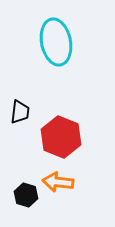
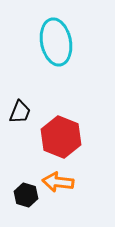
black trapezoid: rotated 15 degrees clockwise
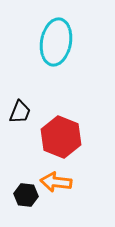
cyan ellipse: rotated 21 degrees clockwise
orange arrow: moved 2 px left
black hexagon: rotated 10 degrees counterclockwise
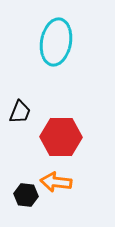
red hexagon: rotated 21 degrees counterclockwise
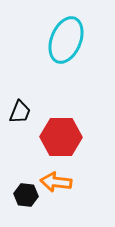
cyan ellipse: moved 10 px right, 2 px up; rotated 12 degrees clockwise
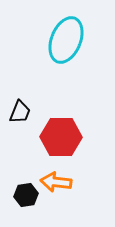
black hexagon: rotated 15 degrees counterclockwise
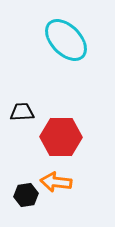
cyan ellipse: rotated 66 degrees counterclockwise
black trapezoid: moved 2 px right; rotated 115 degrees counterclockwise
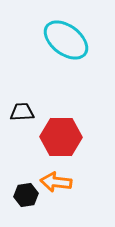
cyan ellipse: rotated 9 degrees counterclockwise
